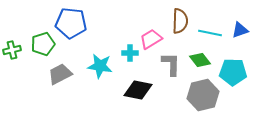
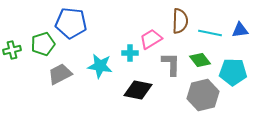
blue triangle: rotated 12 degrees clockwise
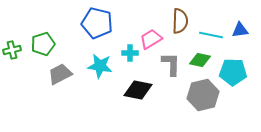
blue pentagon: moved 26 px right; rotated 8 degrees clockwise
cyan line: moved 1 px right, 2 px down
green diamond: rotated 40 degrees counterclockwise
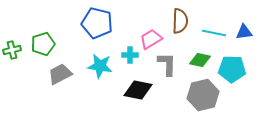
blue triangle: moved 4 px right, 2 px down
cyan line: moved 3 px right, 2 px up
cyan cross: moved 2 px down
gray L-shape: moved 4 px left
cyan pentagon: moved 1 px left, 3 px up
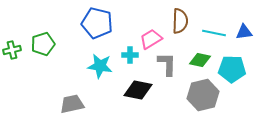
gray trapezoid: moved 12 px right, 30 px down; rotated 15 degrees clockwise
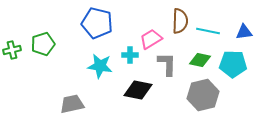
cyan line: moved 6 px left, 2 px up
cyan pentagon: moved 1 px right, 5 px up
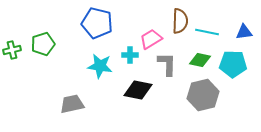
cyan line: moved 1 px left, 1 px down
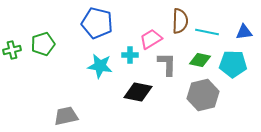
black diamond: moved 2 px down
gray trapezoid: moved 6 px left, 12 px down
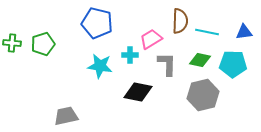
green cross: moved 7 px up; rotated 18 degrees clockwise
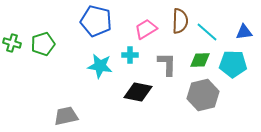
blue pentagon: moved 1 px left, 2 px up
cyan line: rotated 30 degrees clockwise
pink trapezoid: moved 5 px left, 10 px up
green cross: rotated 12 degrees clockwise
green diamond: rotated 15 degrees counterclockwise
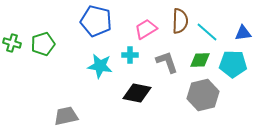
blue triangle: moved 1 px left, 1 px down
gray L-shape: moved 2 px up; rotated 20 degrees counterclockwise
black diamond: moved 1 px left, 1 px down
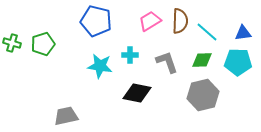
pink trapezoid: moved 4 px right, 8 px up
green diamond: moved 2 px right
cyan pentagon: moved 5 px right, 2 px up
